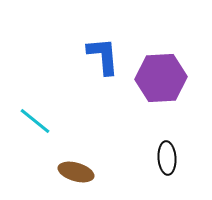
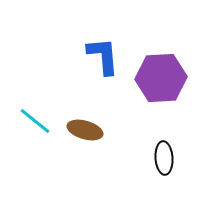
black ellipse: moved 3 px left
brown ellipse: moved 9 px right, 42 px up
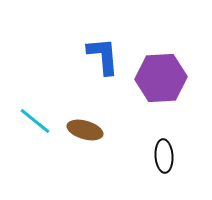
black ellipse: moved 2 px up
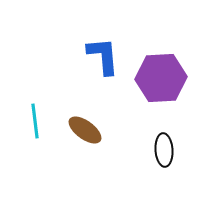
cyan line: rotated 44 degrees clockwise
brown ellipse: rotated 20 degrees clockwise
black ellipse: moved 6 px up
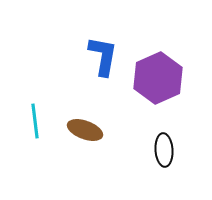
blue L-shape: rotated 15 degrees clockwise
purple hexagon: moved 3 px left; rotated 21 degrees counterclockwise
brown ellipse: rotated 16 degrees counterclockwise
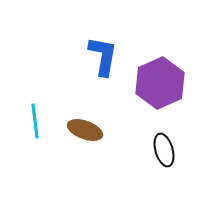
purple hexagon: moved 2 px right, 5 px down
black ellipse: rotated 12 degrees counterclockwise
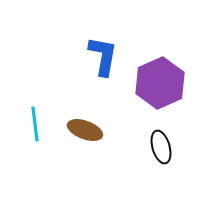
cyan line: moved 3 px down
black ellipse: moved 3 px left, 3 px up
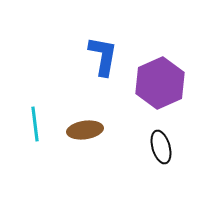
brown ellipse: rotated 28 degrees counterclockwise
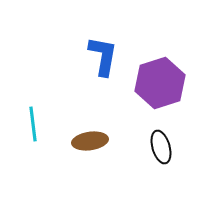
purple hexagon: rotated 6 degrees clockwise
cyan line: moved 2 px left
brown ellipse: moved 5 px right, 11 px down
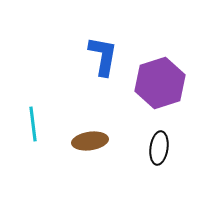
black ellipse: moved 2 px left, 1 px down; rotated 24 degrees clockwise
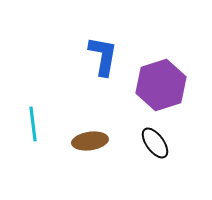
purple hexagon: moved 1 px right, 2 px down
black ellipse: moved 4 px left, 5 px up; rotated 44 degrees counterclockwise
